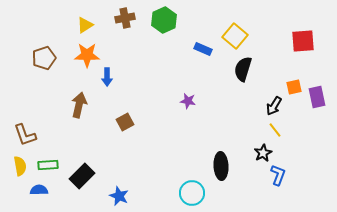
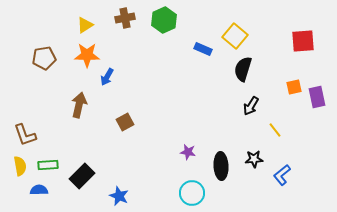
brown pentagon: rotated 10 degrees clockwise
blue arrow: rotated 30 degrees clockwise
purple star: moved 51 px down
black arrow: moved 23 px left
black star: moved 9 px left, 6 px down; rotated 24 degrees clockwise
blue L-shape: moved 4 px right; rotated 150 degrees counterclockwise
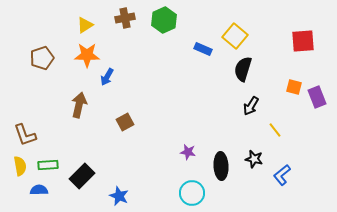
brown pentagon: moved 2 px left; rotated 10 degrees counterclockwise
orange square: rotated 28 degrees clockwise
purple rectangle: rotated 10 degrees counterclockwise
black star: rotated 18 degrees clockwise
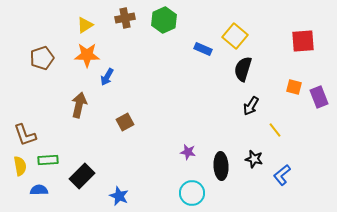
purple rectangle: moved 2 px right
green rectangle: moved 5 px up
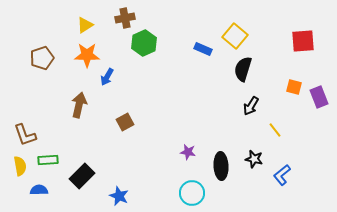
green hexagon: moved 20 px left, 23 px down
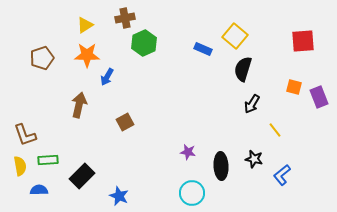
black arrow: moved 1 px right, 2 px up
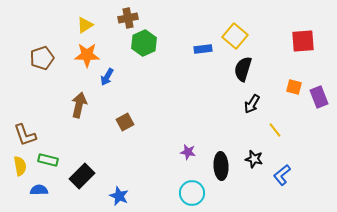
brown cross: moved 3 px right
blue rectangle: rotated 30 degrees counterclockwise
green rectangle: rotated 18 degrees clockwise
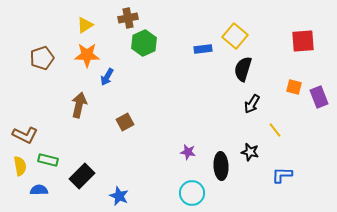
brown L-shape: rotated 45 degrees counterclockwise
black star: moved 4 px left, 7 px up
blue L-shape: rotated 40 degrees clockwise
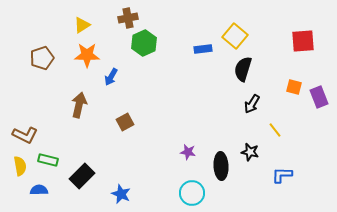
yellow triangle: moved 3 px left
blue arrow: moved 4 px right
blue star: moved 2 px right, 2 px up
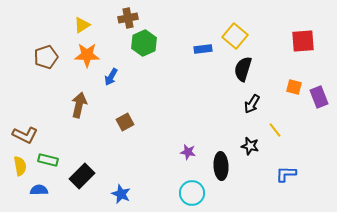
brown pentagon: moved 4 px right, 1 px up
black star: moved 6 px up
blue L-shape: moved 4 px right, 1 px up
